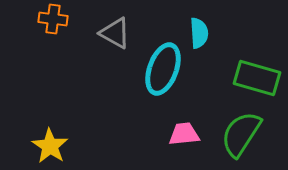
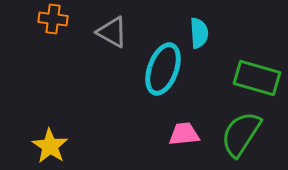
gray triangle: moved 3 px left, 1 px up
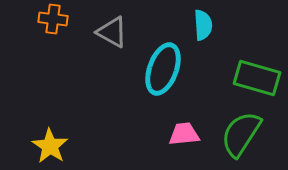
cyan semicircle: moved 4 px right, 8 px up
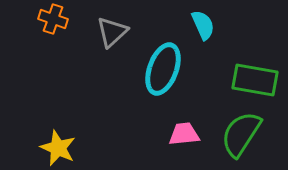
orange cross: rotated 12 degrees clockwise
cyan semicircle: rotated 20 degrees counterclockwise
gray triangle: rotated 48 degrees clockwise
green rectangle: moved 2 px left, 2 px down; rotated 6 degrees counterclockwise
yellow star: moved 8 px right, 2 px down; rotated 9 degrees counterclockwise
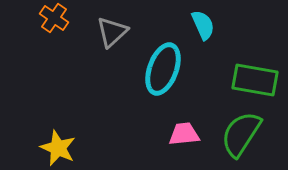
orange cross: moved 1 px right, 1 px up; rotated 16 degrees clockwise
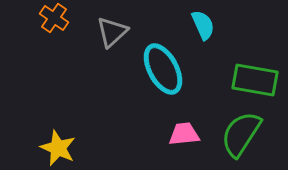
cyan ellipse: rotated 48 degrees counterclockwise
